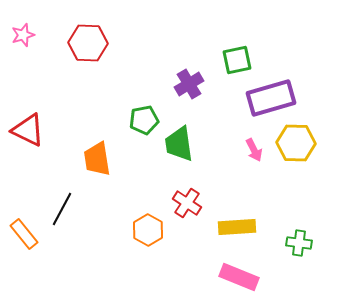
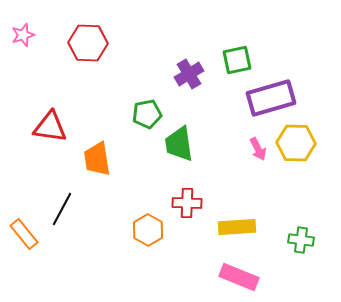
purple cross: moved 10 px up
green pentagon: moved 3 px right, 6 px up
red triangle: moved 22 px right, 3 px up; rotated 18 degrees counterclockwise
pink arrow: moved 4 px right, 1 px up
red cross: rotated 32 degrees counterclockwise
green cross: moved 2 px right, 3 px up
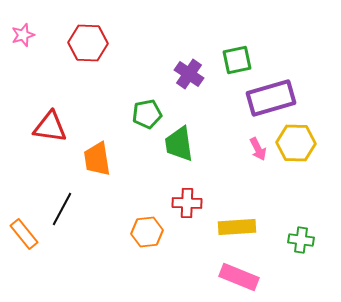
purple cross: rotated 24 degrees counterclockwise
orange hexagon: moved 1 px left, 2 px down; rotated 24 degrees clockwise
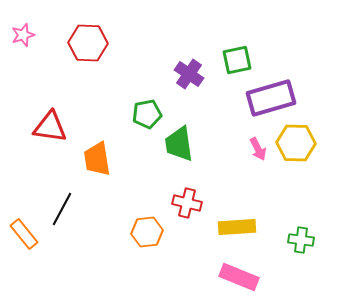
red cross: rotated 12 degrees clockwise
